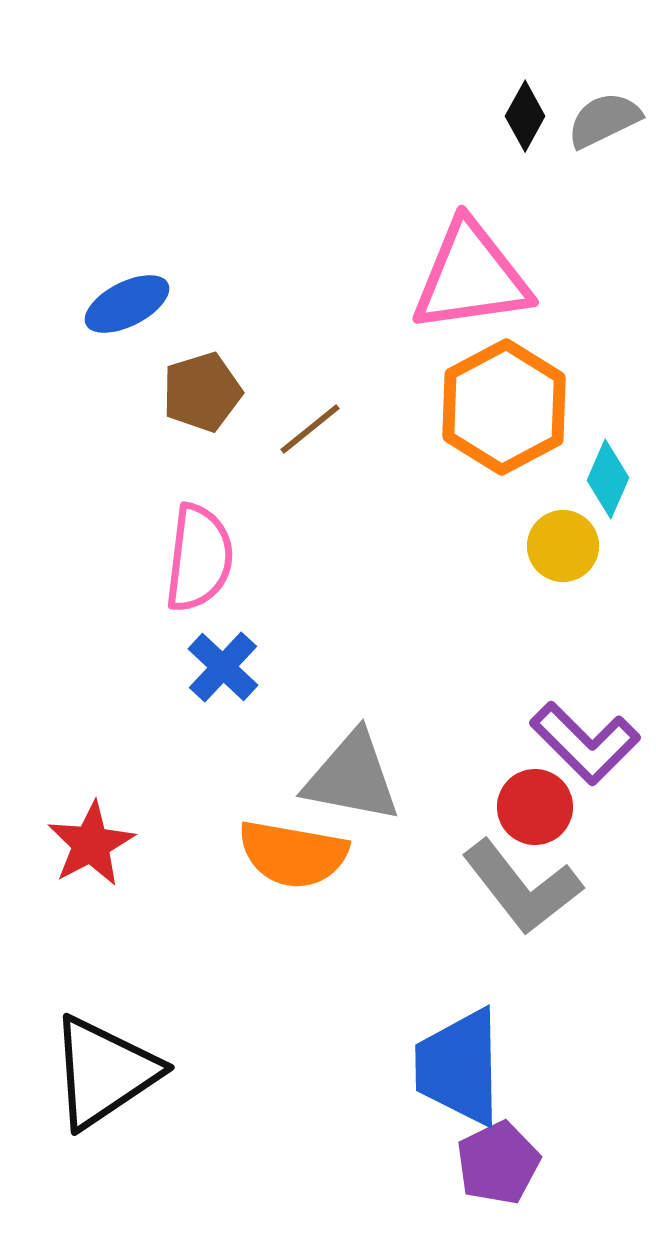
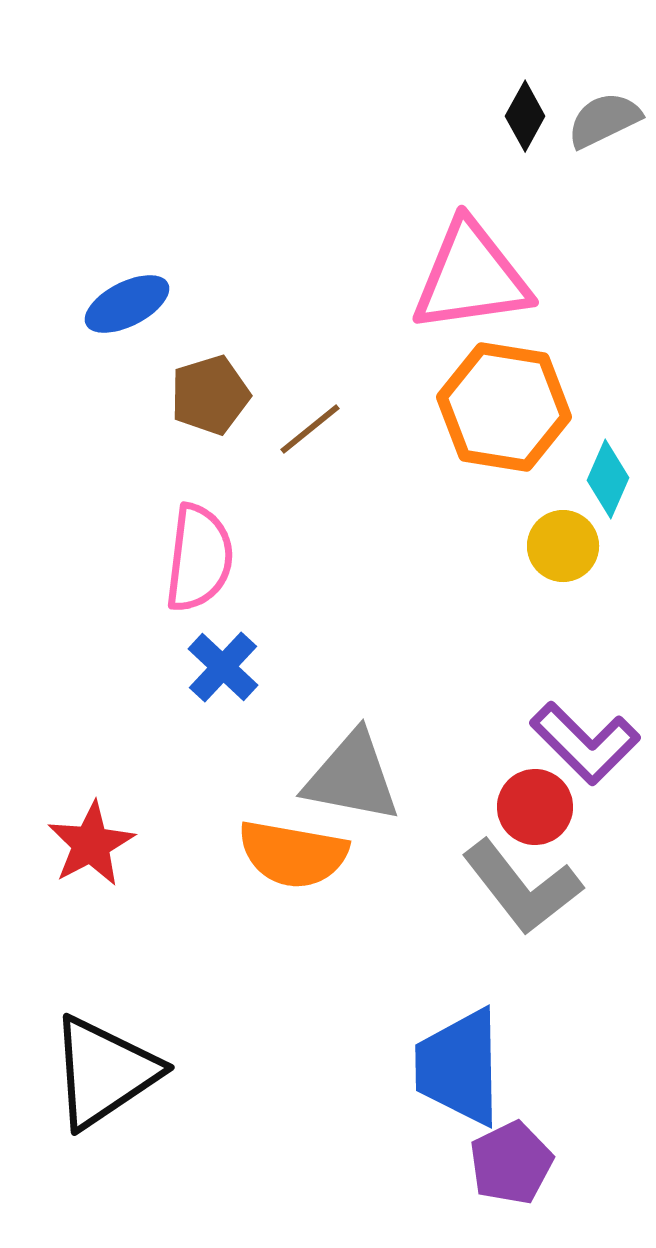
brown pentagon: moved 8 px right, 3 px down
orange hexagon: rotated 23 degrees counterclockwise
purple pentagon: moved 13 px right
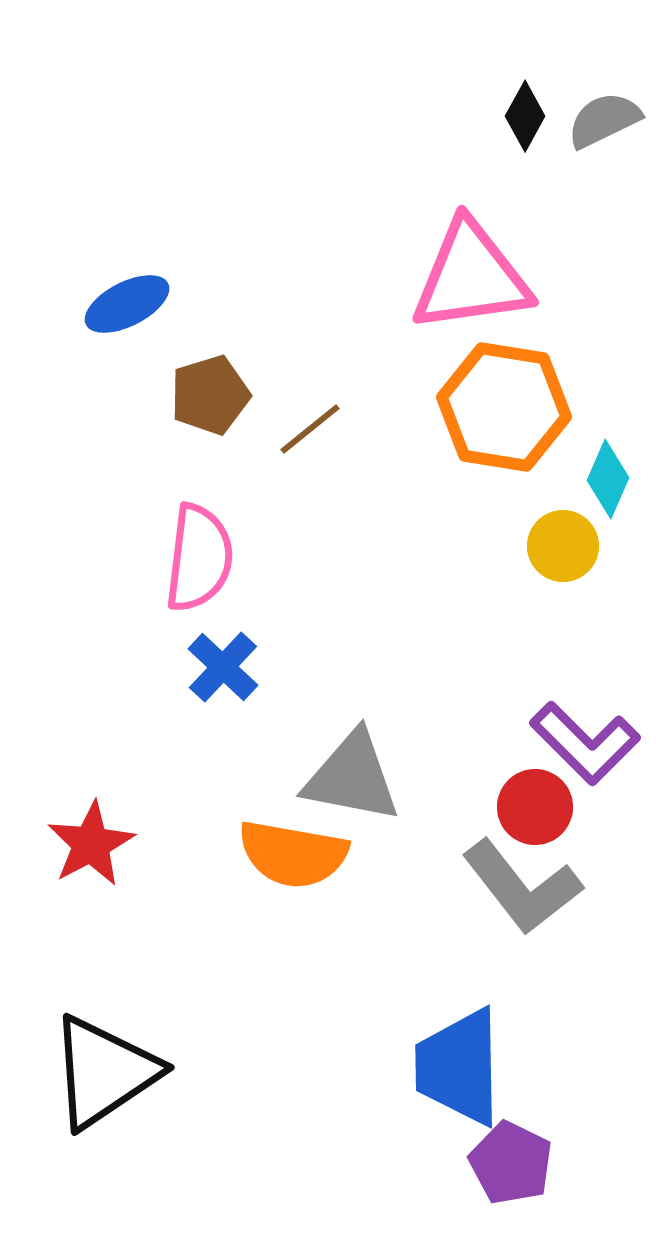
purple pentagon: rotated 20 degrees counterclockwise
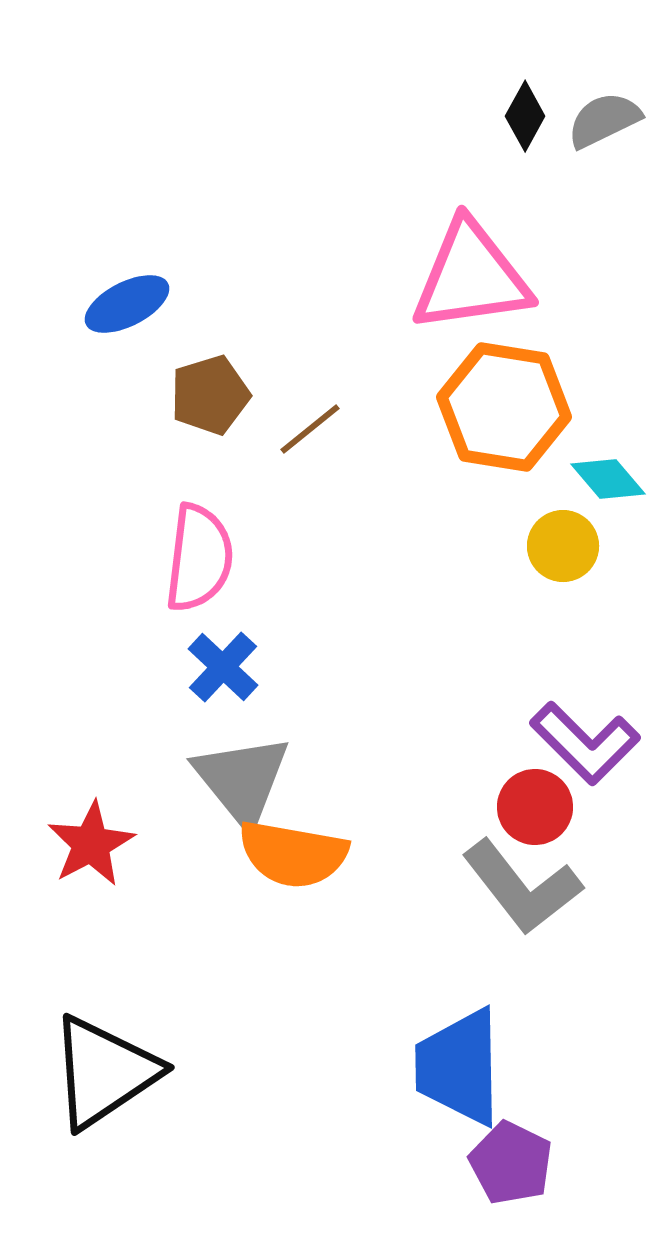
cyan diamond: rotated 64 degrees counterclockwise
gray triangle: moved 110 px left, 3 px down; rotated 40 degrees clockwise
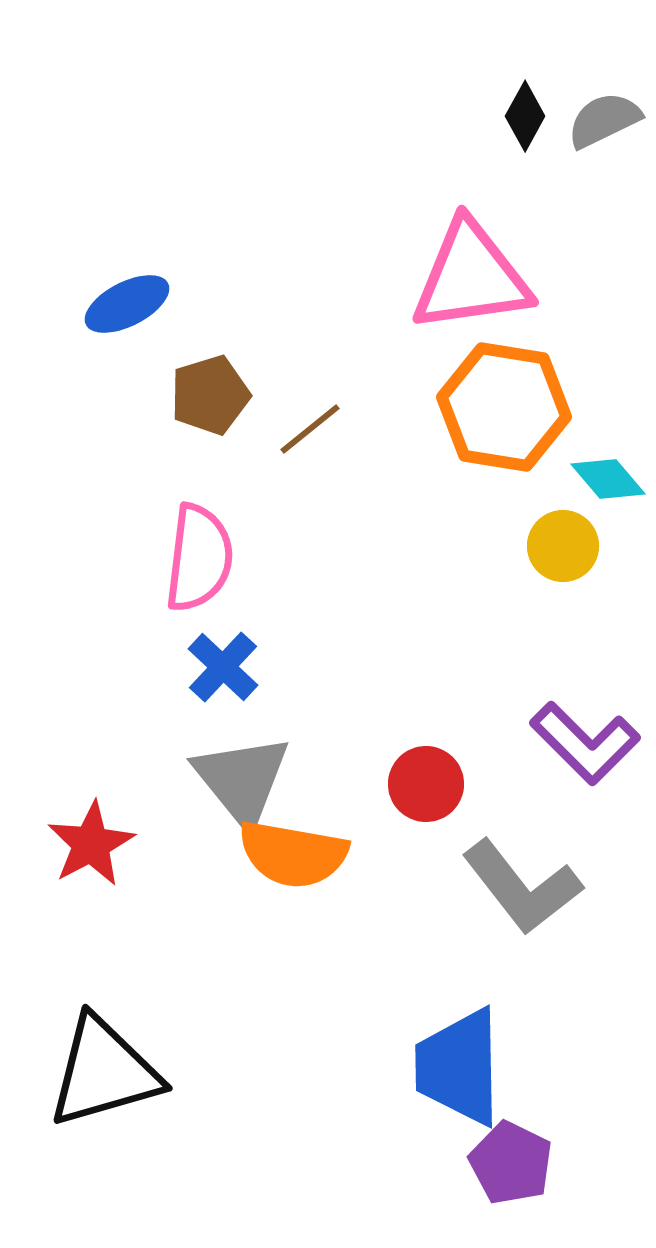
red circle: moved 109 px left, 23 px up
black triangle: rotated 18 degrees clockwise
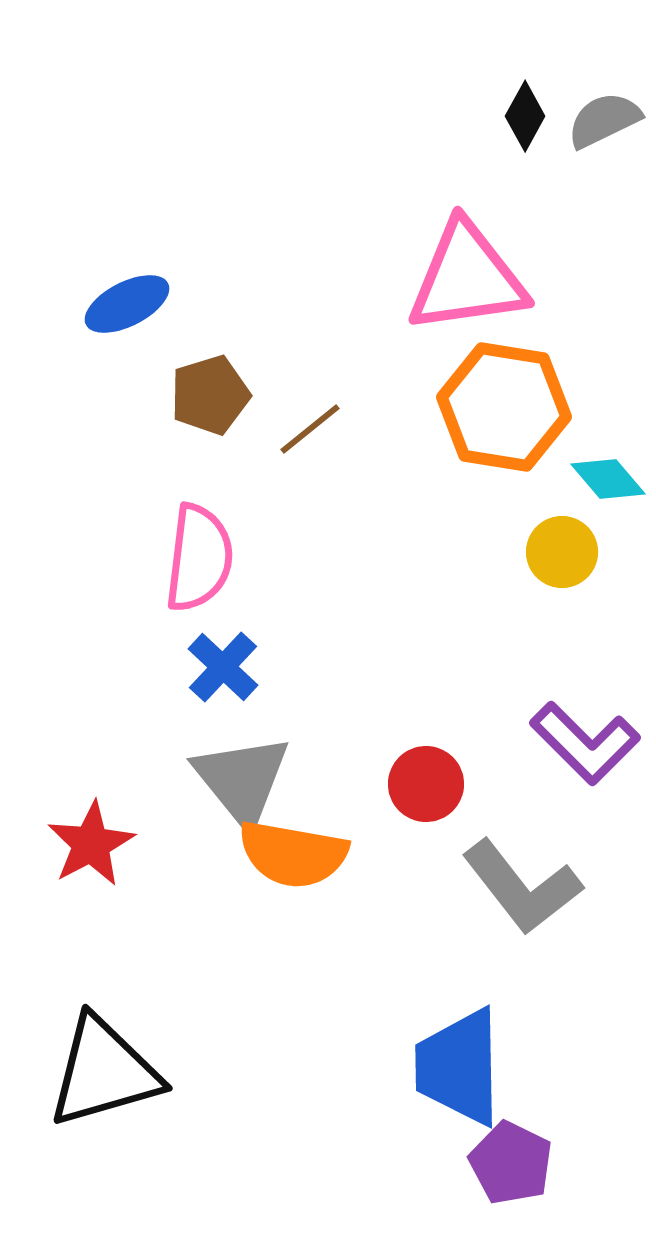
pink triangle: moved 4 px left, 1 px down
yellow circle: moved 1 px left, 6 px down
